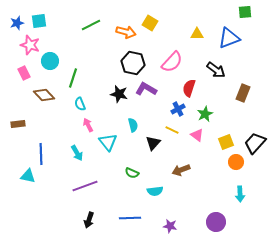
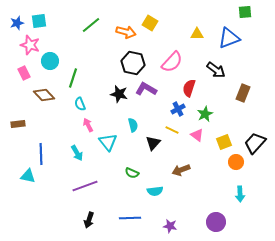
green line at (91, 25): rotated 12 degrees counterclockwise
yellow square at (226, 142): moved 2 px left
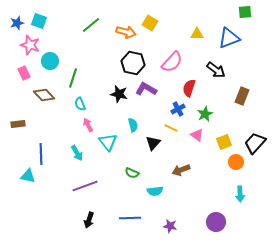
cyan square at (39, 21): rotated 28 degrees clockwise
brown rectangle at (243, 93): moved 1 px left, 3 px down
yellow line at (172, 130): moved 1 px left, 2 px up
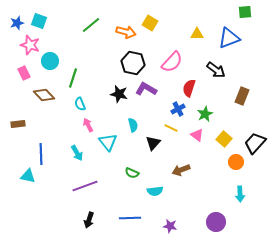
yellow square at (224, 142): moved 3 px up; rotated 28 degrees counterclockwise
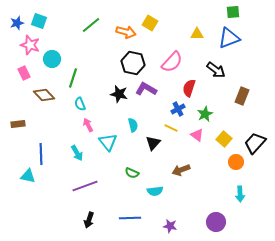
green square at (245, 12): moved 12 px left
cyan circle at (50, 61): moved 2 px right, 2 px up
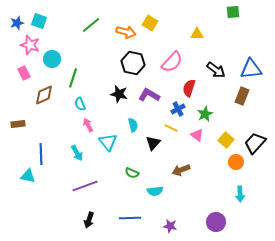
blue triangle at (229, 38): moved 22 px right, 31 px down; rotated 15 degrees clockwise
purple L-shape at (146, 89): moved 3 px right, 6 px down
brown diamond at (44, 95): rotated 70 degrees counterclockwise
yellow square at (224, 139): moved 2 px right, 1 px down
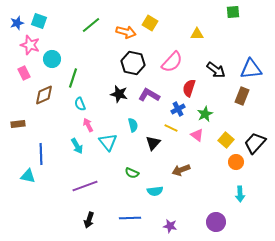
cyan arrow at (77, 153): moved 7 px up
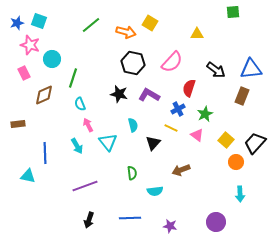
blue line at (41, 154): moved 4 px right, 1 px up
green semicircle at (132, 173): rotated 120 degrees counterclockwise
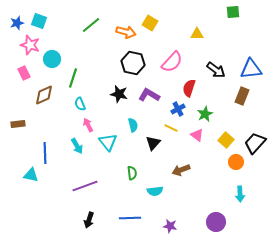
cyan triangle at (28, 176): moved 3 px right, 1 px up
